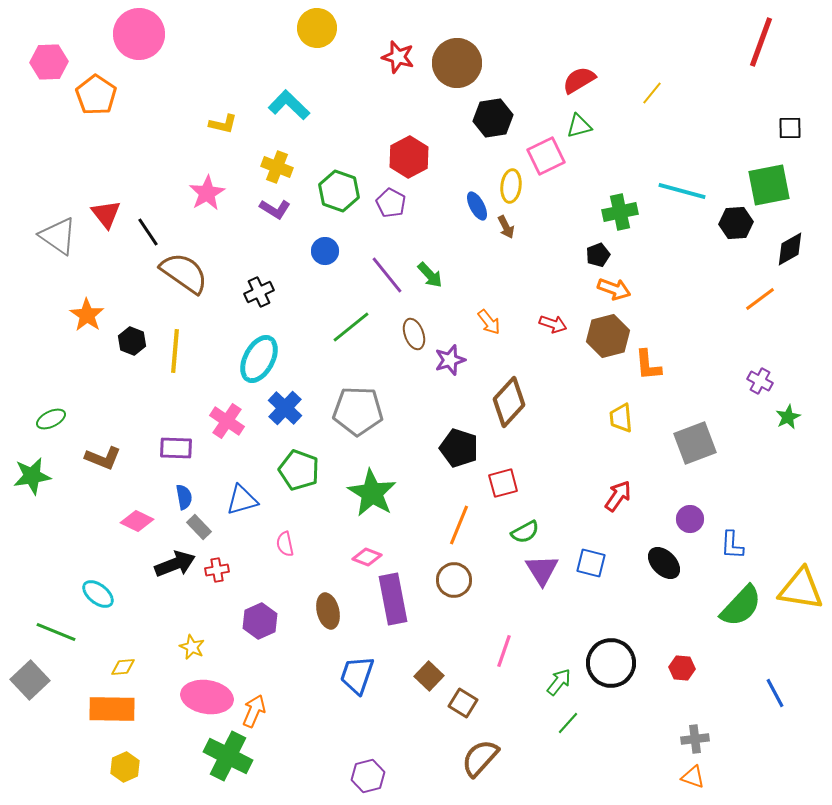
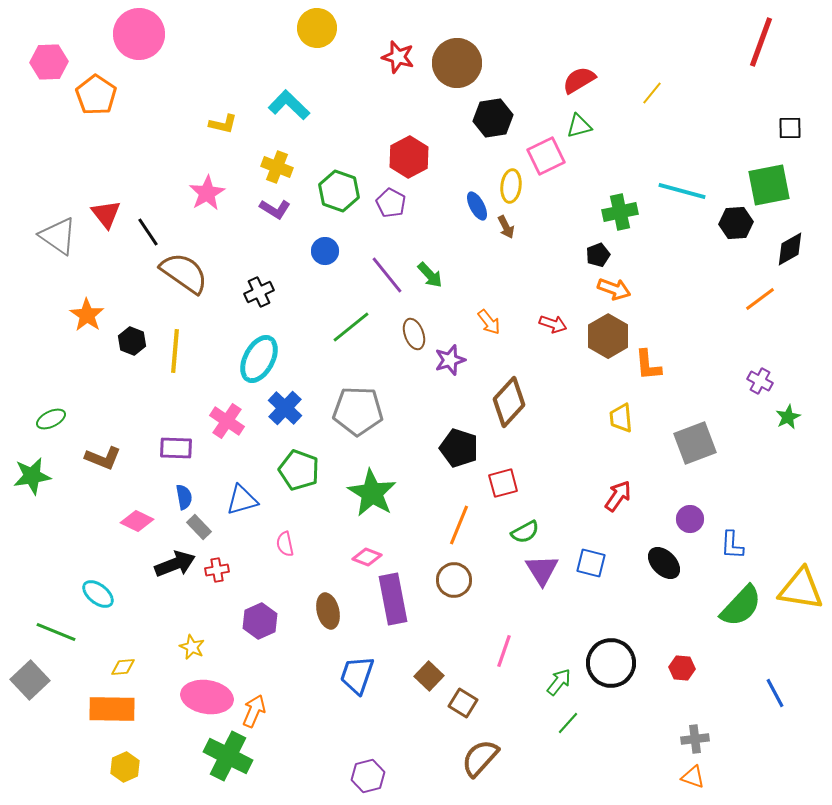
brown hexagon at (608, 336): rotated 15 degrees counterclockwise
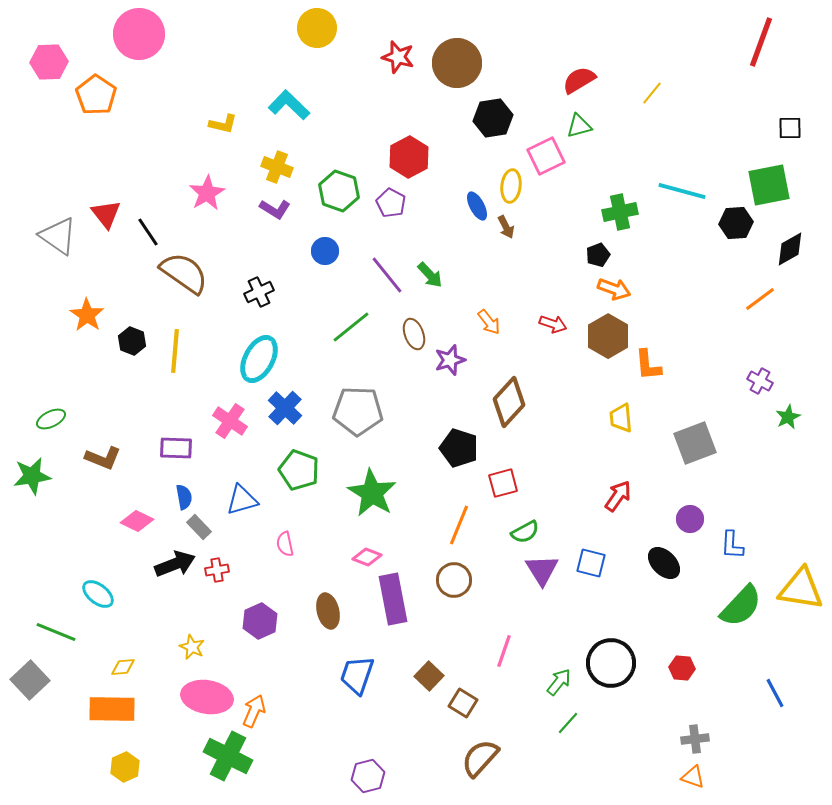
pink cross at (227, 421): moved 3 px right
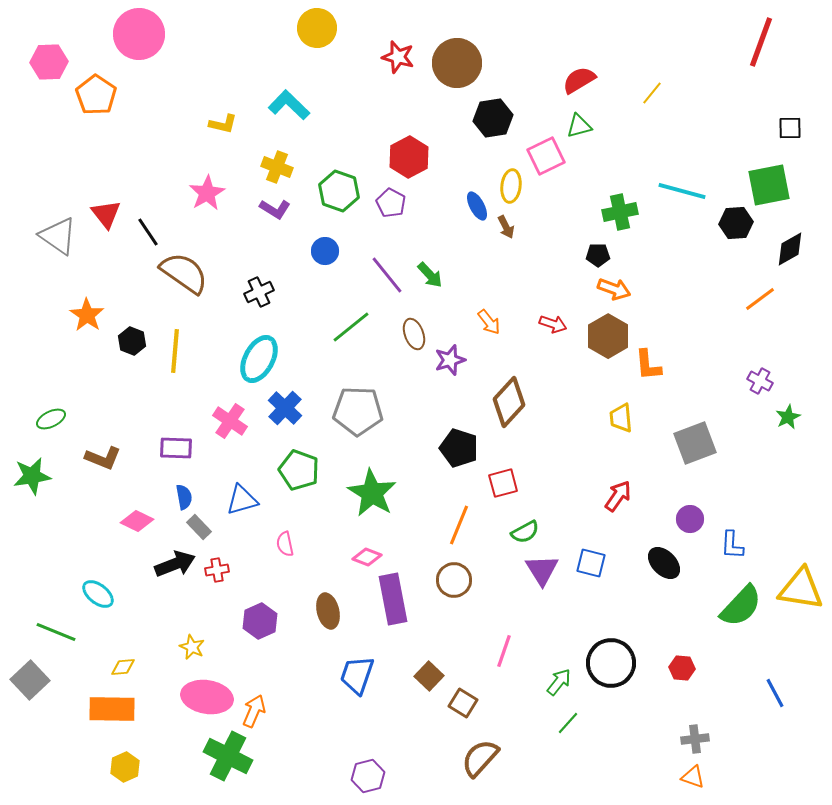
black pentagon at (598, 255): rotated 20 degrees clockwise
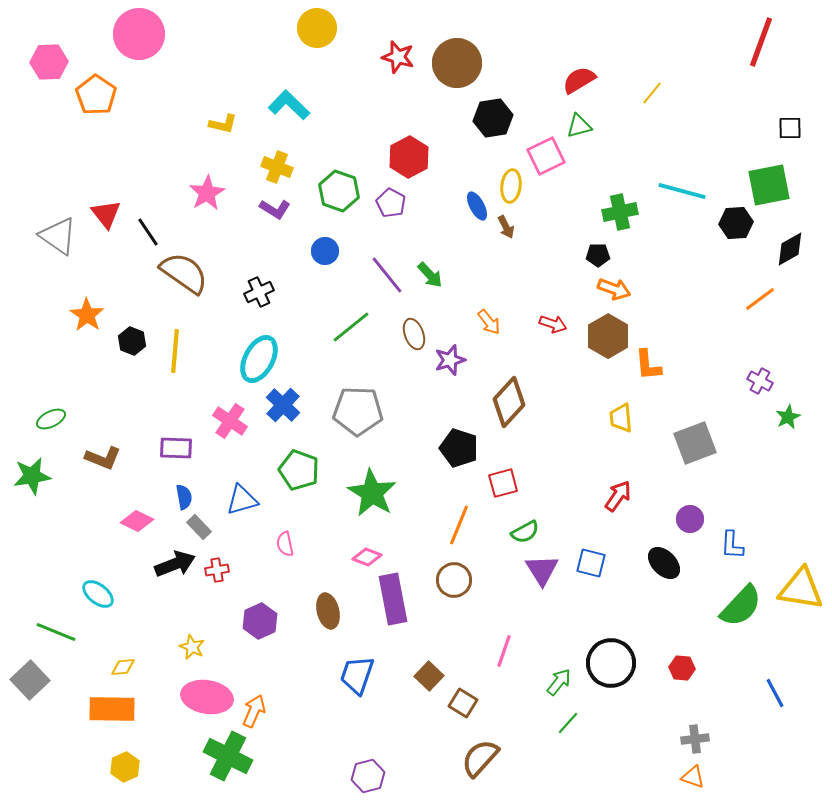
blue cross at (285, 408): moved 2 px left, 3 px up
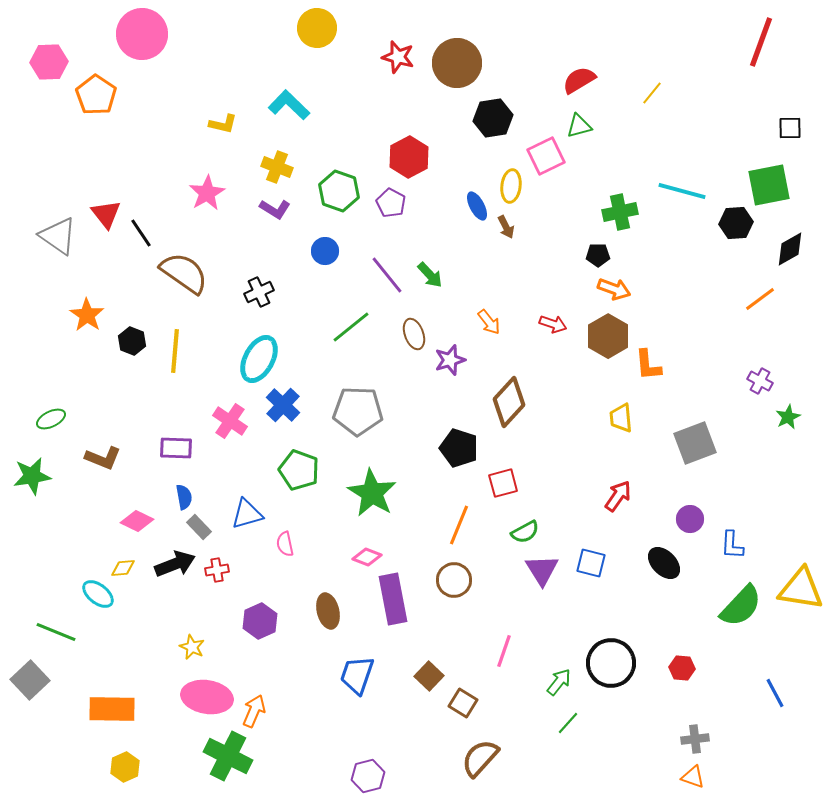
pink circle at (139, 34): moved 3 px right
black line at (148, 232): moved 7 px left, 1 px down
blue triangle at (242, 500): moved 5 px right, 14 px down
yellow diamond at (123, 667): moved 99 px up
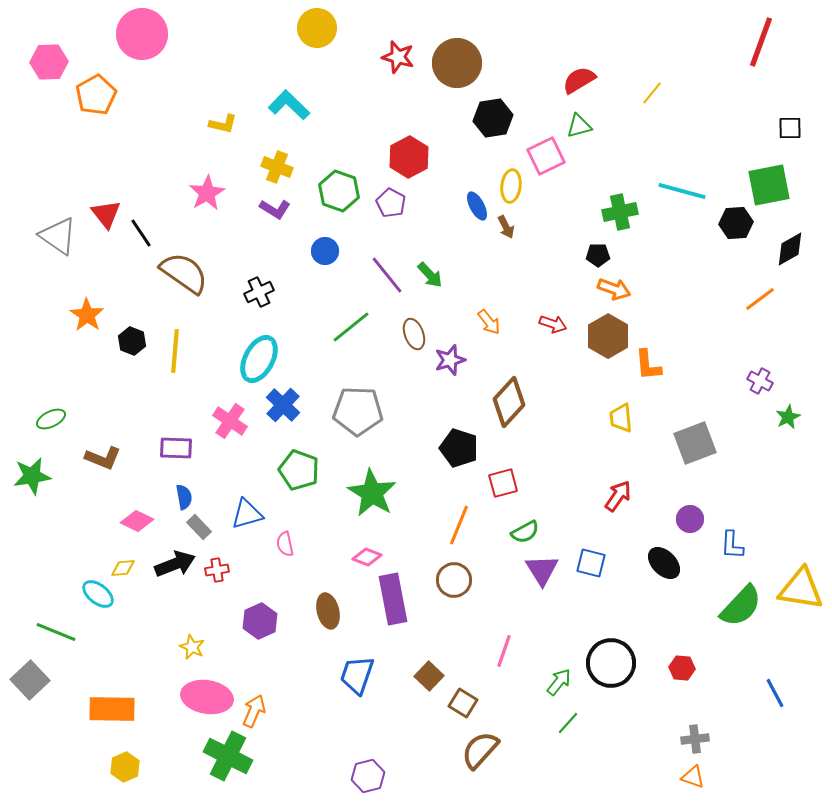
orange pentagon at (96, 95): rotated 9 degrees clockwise
brown semicircle at (480, 758): moved 8 px up
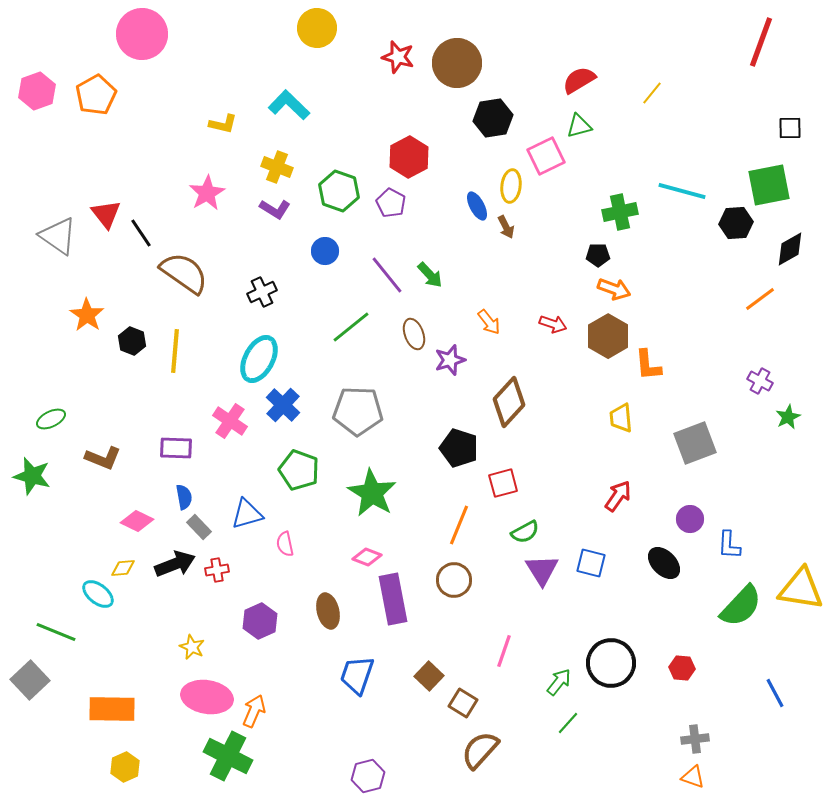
pink hexagon at (49, 62): moved 12 px left, 29 px down; rotated 18 degrees counterclockwise
black cross at (259, 292): moved 3 px right
green star at (32, 476): rotated 24 degrees clockwise
blue L-shape at (732, 545): moved 3 px left
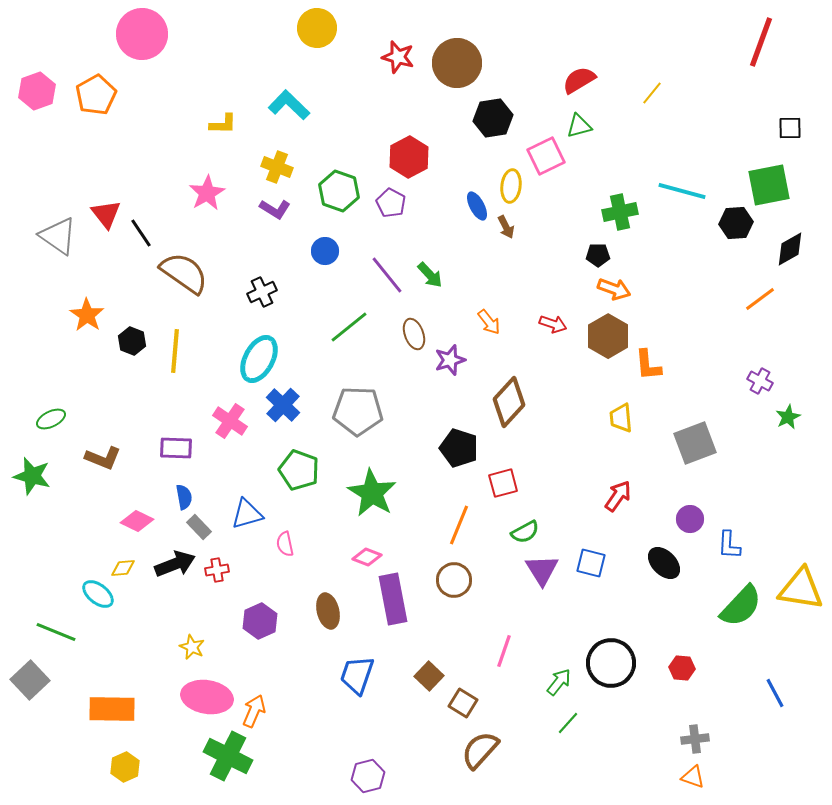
yellow L-shape at (223, 124): rotated 12 degrees counterclockwise
green line at (351, 327): moved 2 px left
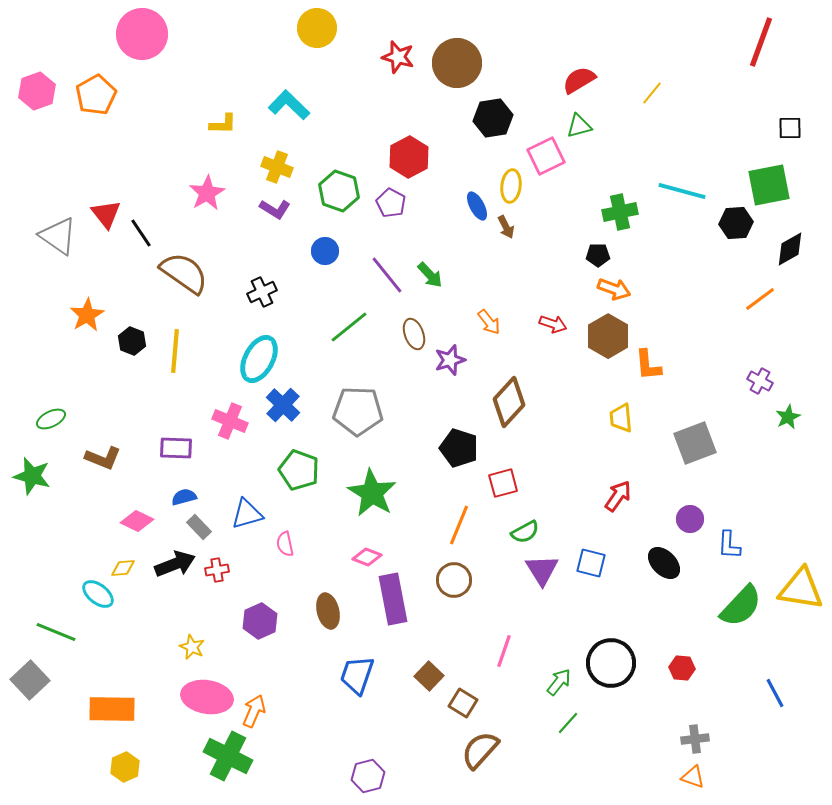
orange star at (87, 315): rotated 8 degrees clockwise
pink cross at (230, 421): rotated 12 degrees counterclockwise
blue semicircle at (184, 497): rotated 95 degrees counterclockwise
